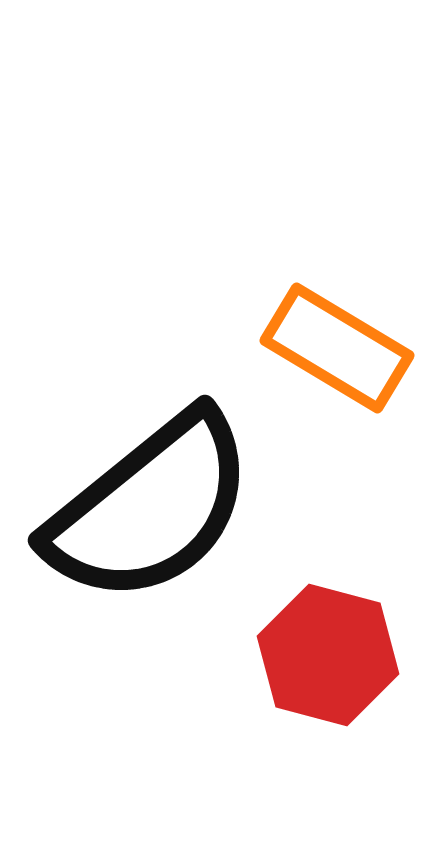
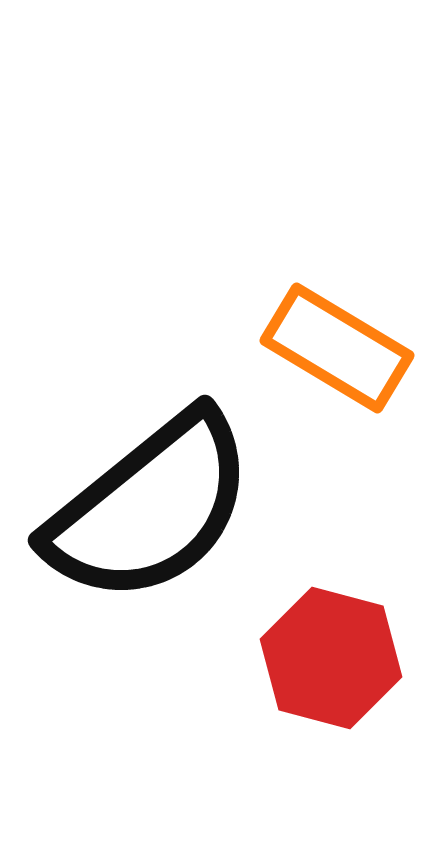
red hexagon: moved 3 px right, 3 px down
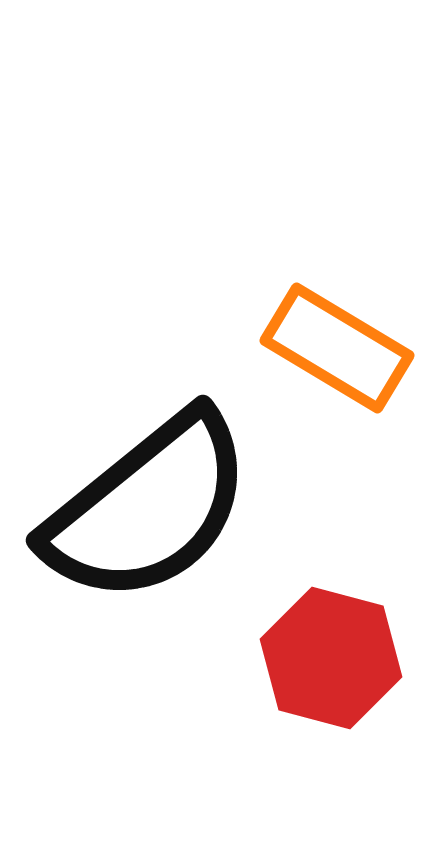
black semicircle: moved 2 px left
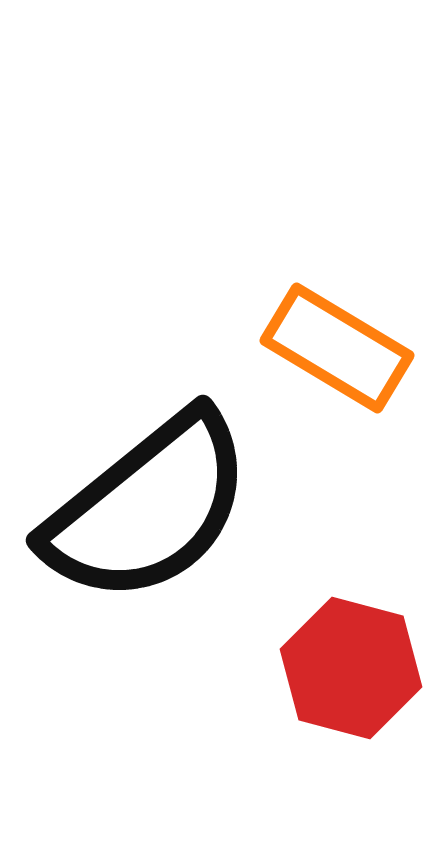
red hexagon: moved 20 px right, 10 px down
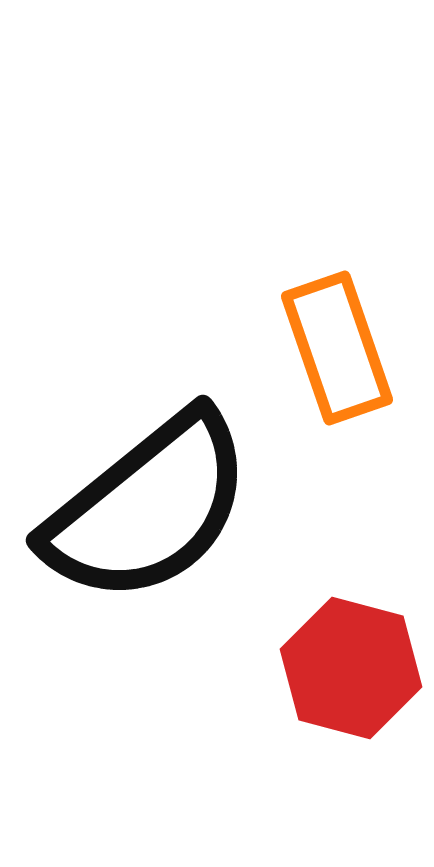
orange rectangle: rotated 40 degrees clockwise
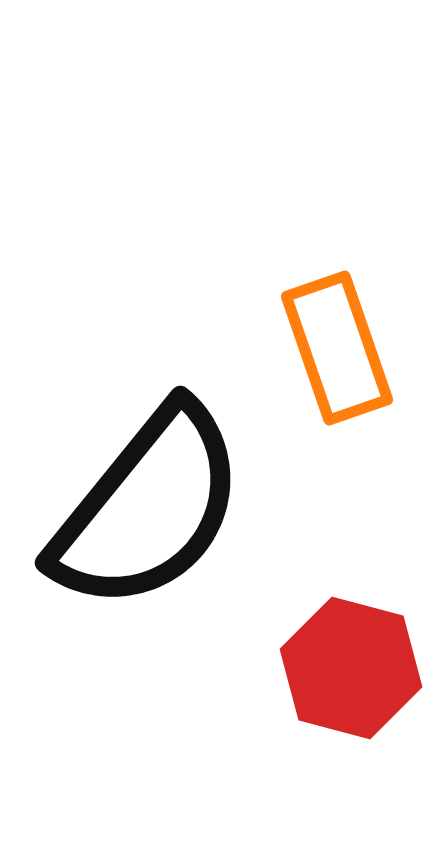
black semicircle: rotated 12 degrees counterclockwise
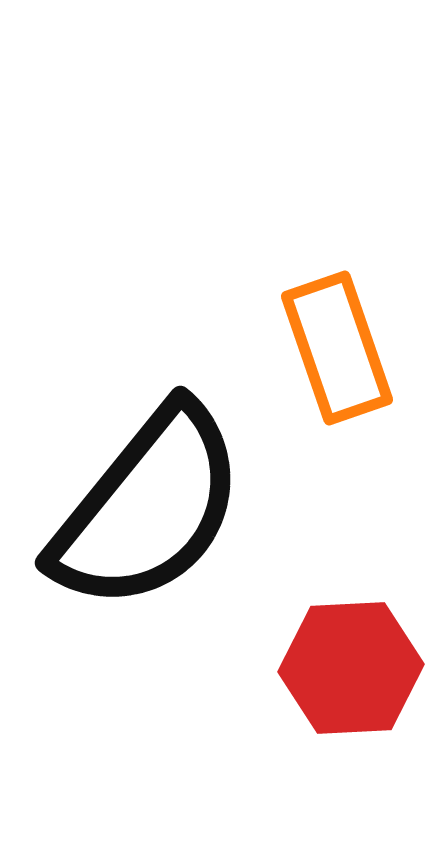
red hexagon: rotated 18 degrees counterclockwise
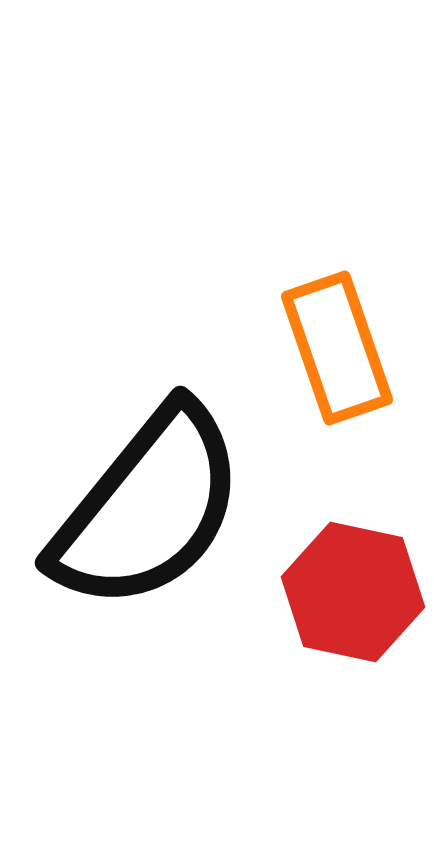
red hexagon: moved 2 px right, 76 px up; rotated 15 degrees clockwise
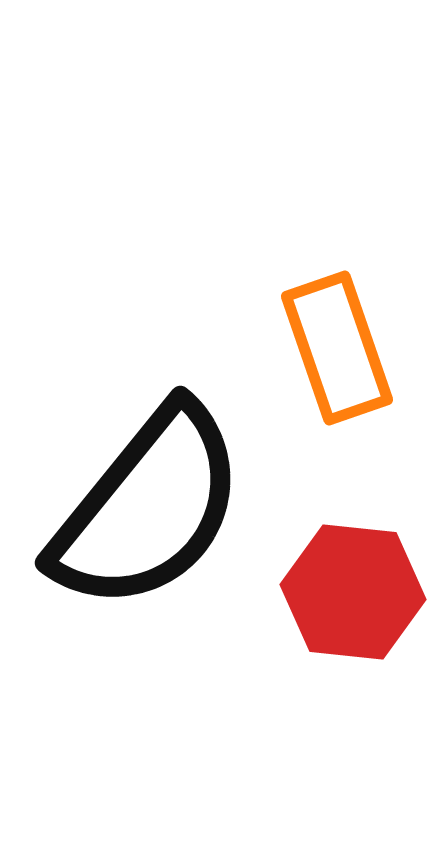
red hexagon: rotated 6 degrees counterclockwise
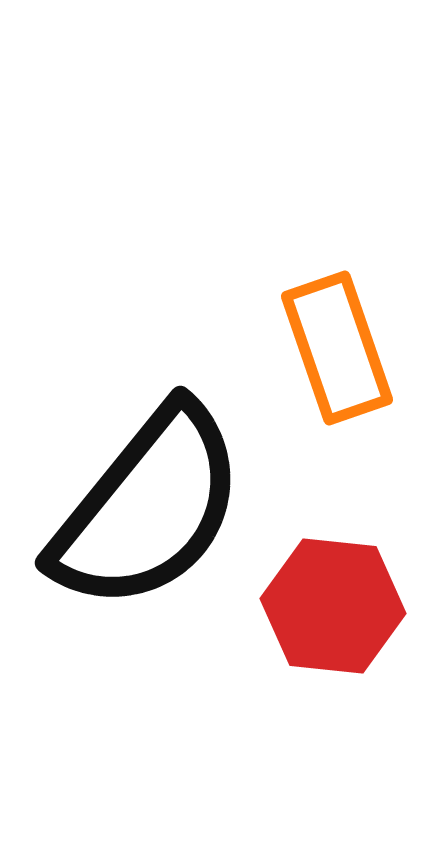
red hexagon: moved 20 px left, 14 px down
